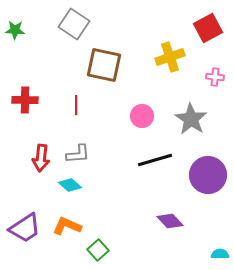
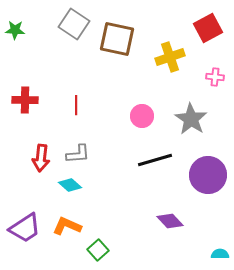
brown square: moved 13 px right, 26 px up
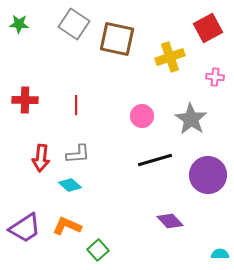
green star: moved 4 px right, 6 px up
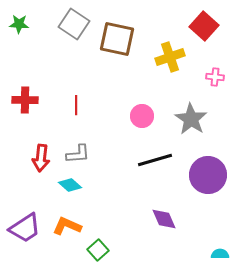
red square: moved 4 px left, 2 px up; rotated 20 degrees counterclockwise
purple diamond: moved 6 px left, 2 px up; rotated 20 degrees clockwise
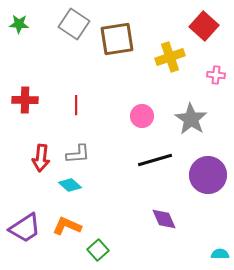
brown square: rotated 21 degrees counterclockwise
pink cross: moved 1 px right, 2 px up
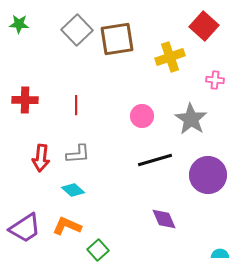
gray square: moved 3 px right, 6 px down; rotated 12 degrees clockwise
pink cross: moved 1 px left, 5 px down
cyan diamond: moved 3 px right, 5 px down
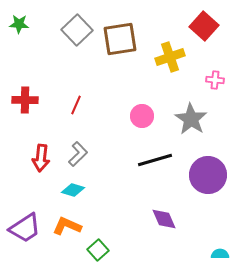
brown square: moved 3 px right
red line: rotated 24 degrees clockwise
gray L-shape: rotated 40 degrees counterclockwise
cyan diamond: rotated 25 degrees counterclockwise
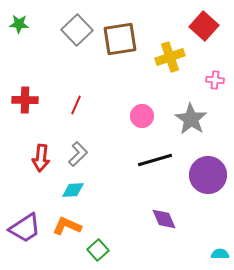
cyan diamond: rotated 20 degrees counterclockwise
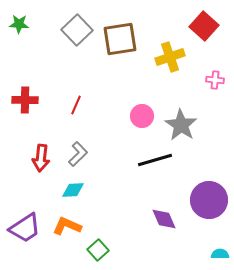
gray star: moved 10 px left, 6 px down
purple circle: moved 1 px right, 25 px down
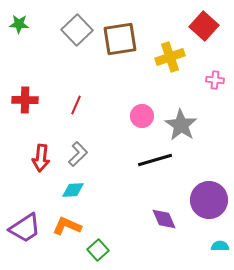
cyan semicircle: moved 8 px up
